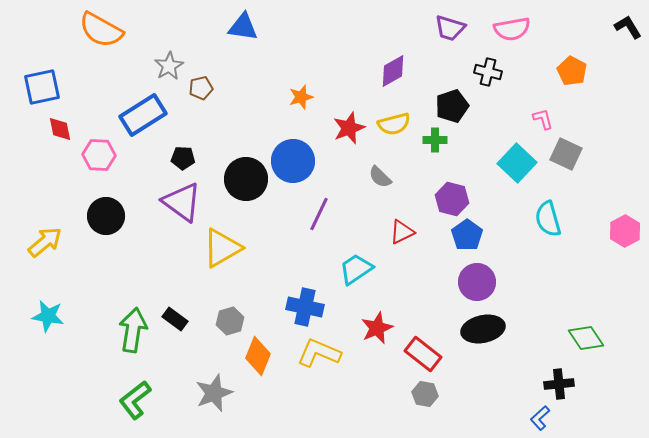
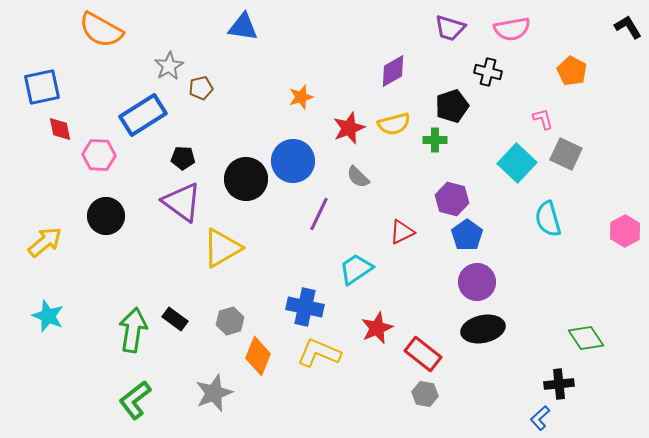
gray semicircle at (380, 177): moved 22 px left
cyan star at (48, 316): rotated 12 degrees clockwise
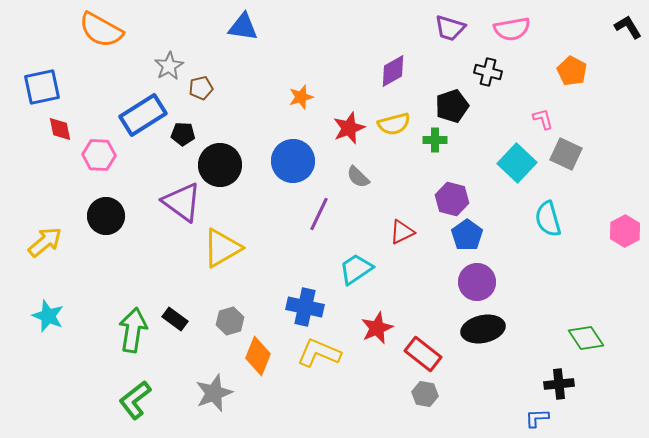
black pentagon at (183, 158): moved 24 px up
black circle at (246, 179): moved 26 px left, 14 px up
blue L-shape at (540, 418): moved 3 px left; rotated 40 degrees clockwise
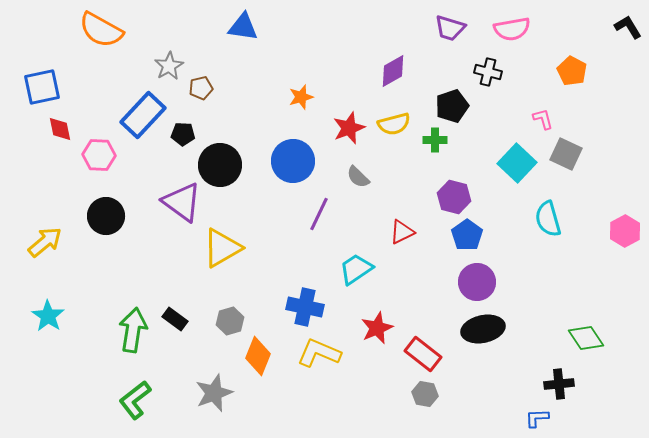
blue rectangle at (143, 115): rotated 15 degrees counterclockwise
purple hexagon at (452, 199): moved 2 px right, 2 px up
cyan star at (48, 316): rotated 12 degrees clockwise
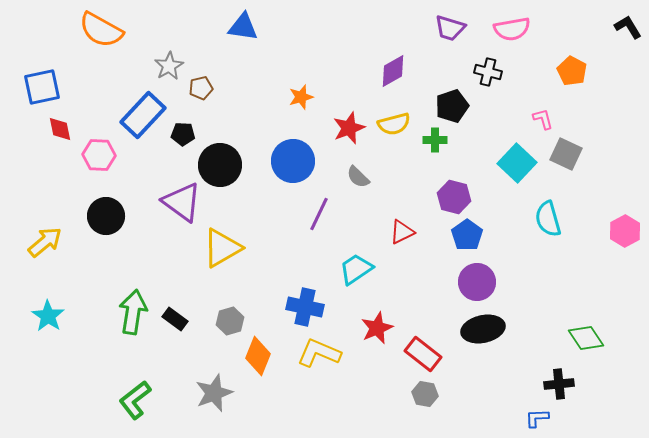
green arrow at (133, 330): moved 18 px up
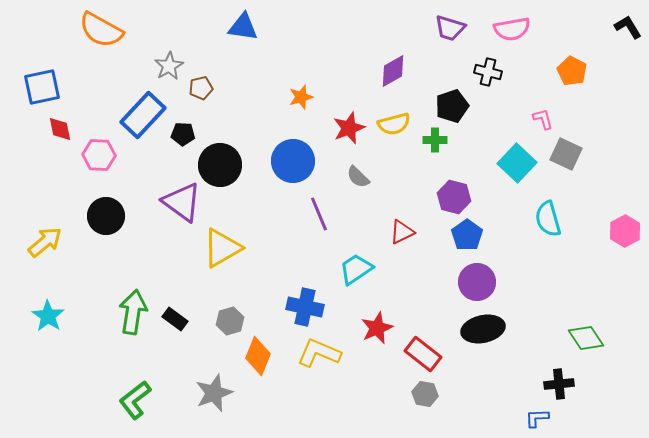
purple line at (319, 214): rotated 48 degrees counterclockwise
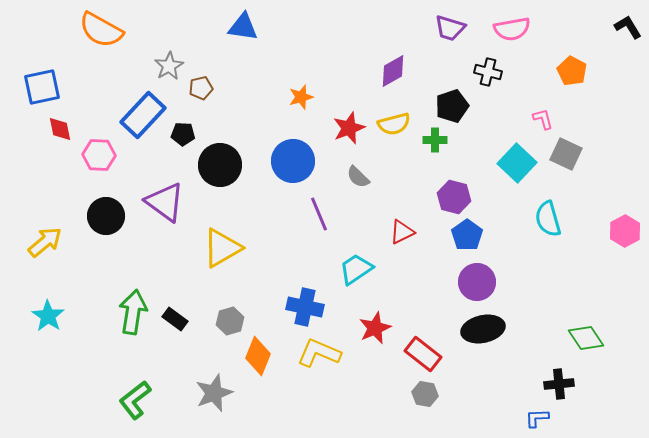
purple triangle at (182, 202): moved 17 px left
red star at (377, 328): moved 2 px left
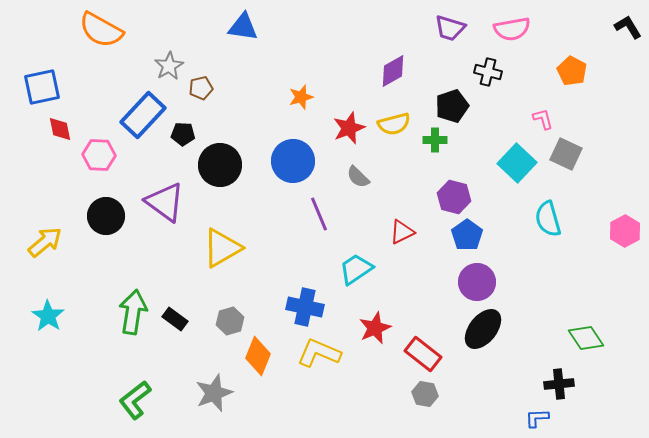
black ellipse at (483, 329): rotated 39 degrees counterclockwise
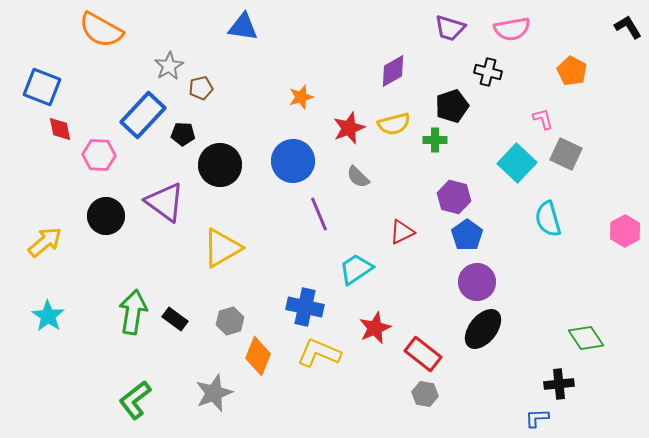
blue square at (42, 87): rotated 33 degrees clockwise
